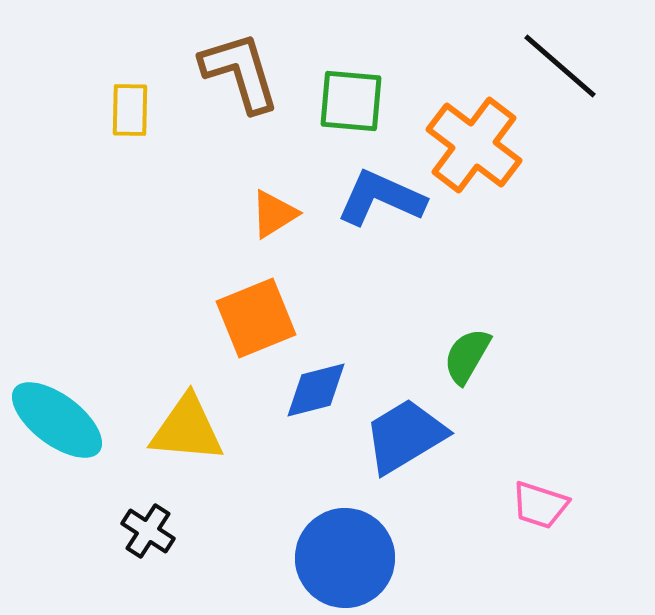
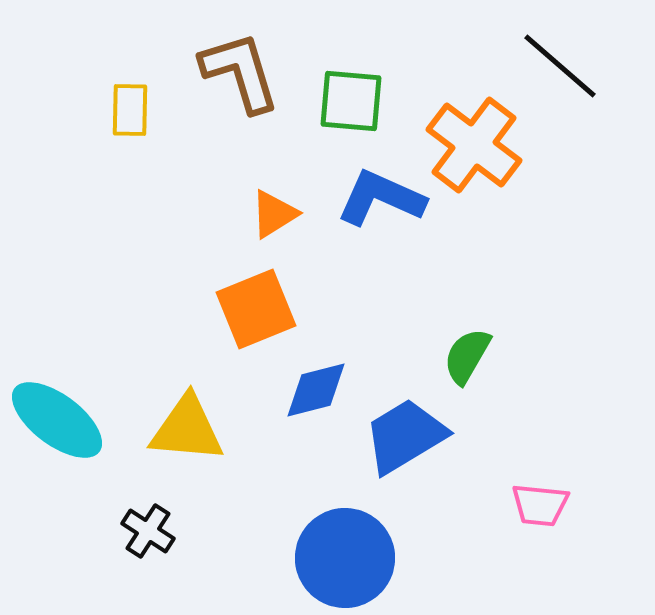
orange square: moved 9 px up
pink trapezoid: rotated 12 degrees counterclockwise
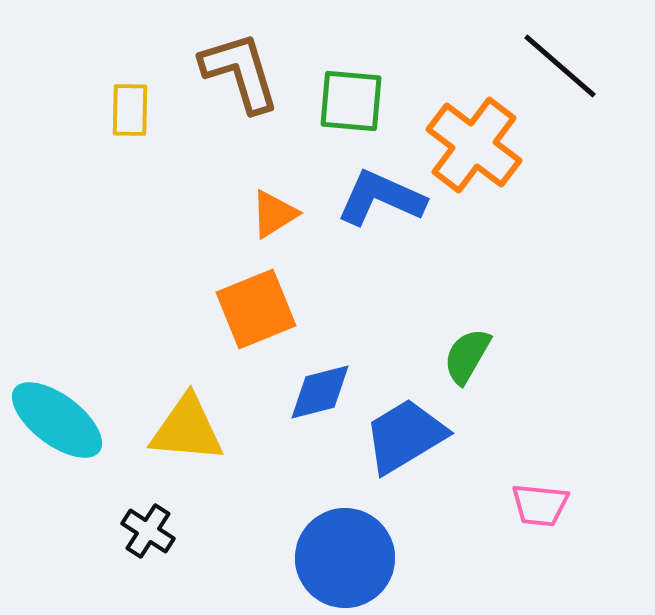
blue diamond: moved 4 px right, 2 px down
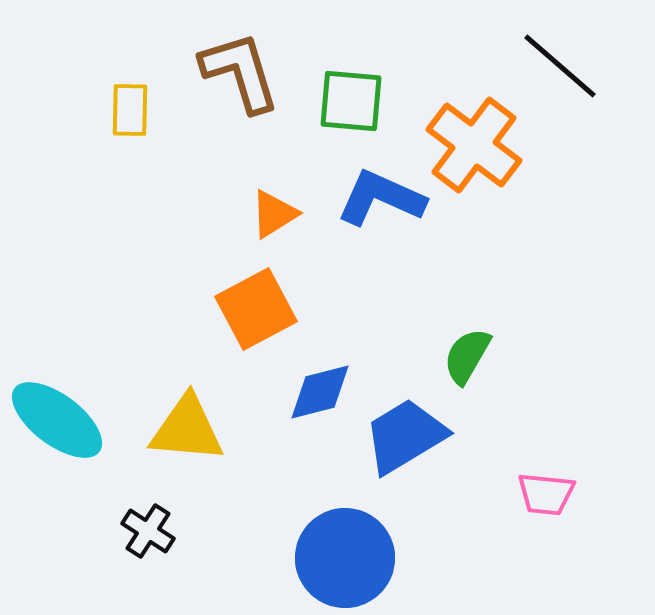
orange square: rotated 6 degrees counterclockwise
pink trapezoid: moved 6 px right, 11 px up
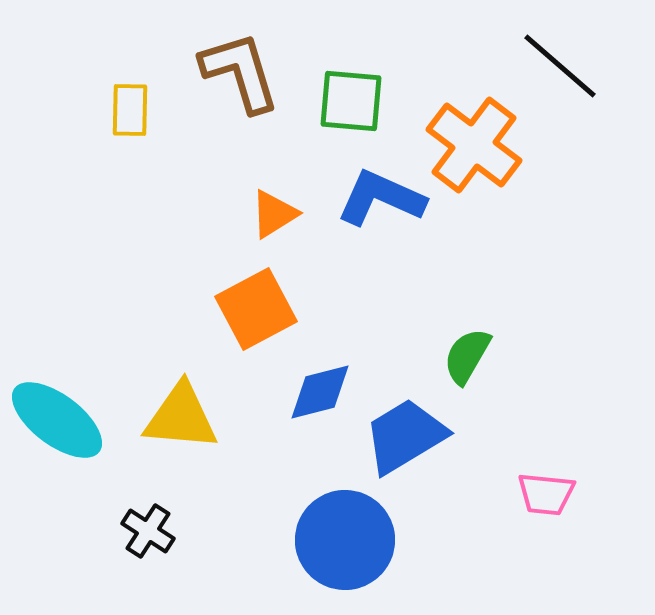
yellow triangle: moved 6 px left, 12 px up
blue circle: moved 18 px up
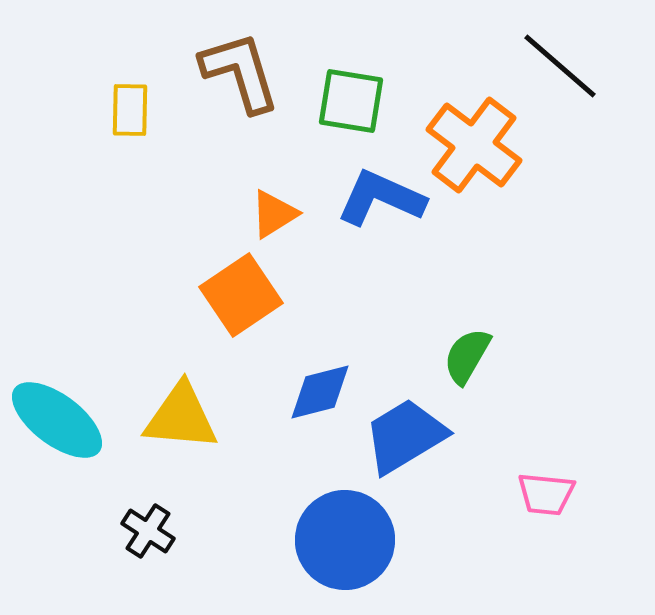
green square: rotated 4 degrees clockwise
orange square: moved 15 px left, 14 px up; rotated 6 degrees counterclockwise
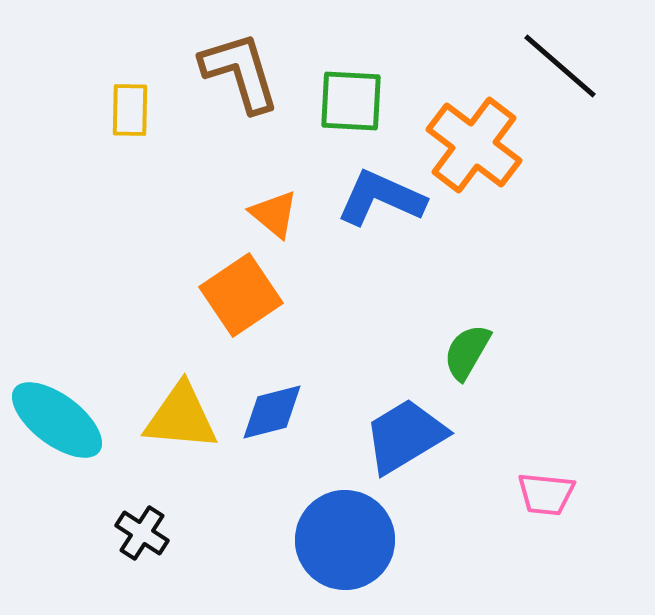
green square: rotated 6 degrees counterclockwise
orange triangle: rotated 48 degrees counterclockwise
green semicircle: moved 4 px up
blue diamond: moved 48 px left, 20 px down
black cross: moved 6 px left, 2 px down
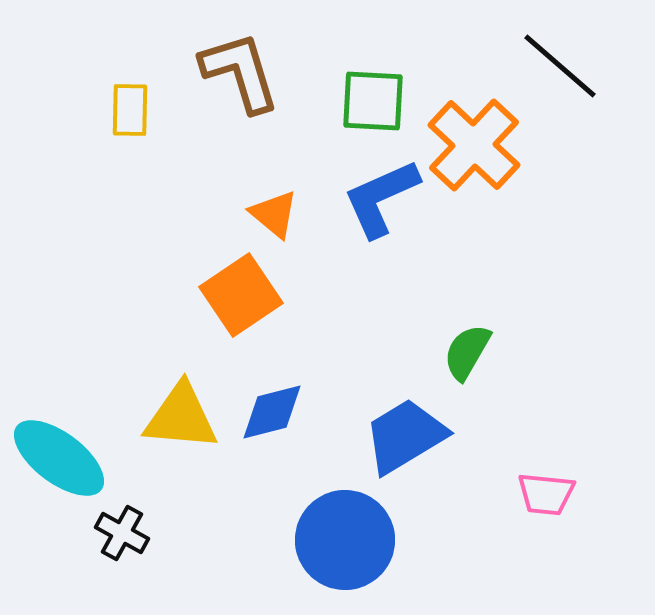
green square: moved 22 px right
orange cross: rotated 6 degrees clockwise
blue L-shape: rotated 48 degrees counterclockwise
cyan ellipse: moved 2 px right, 38 px down
black cross: moved 20 px left; rotated 4 degrees counterclockwise
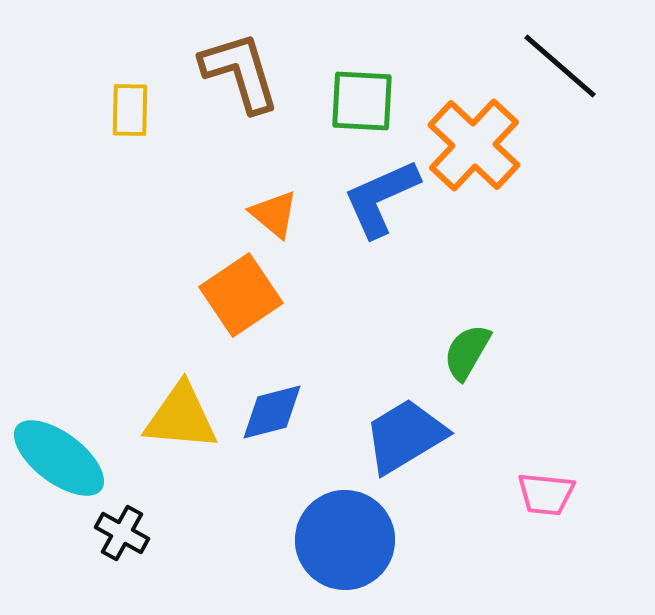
green square: moved 11 px left
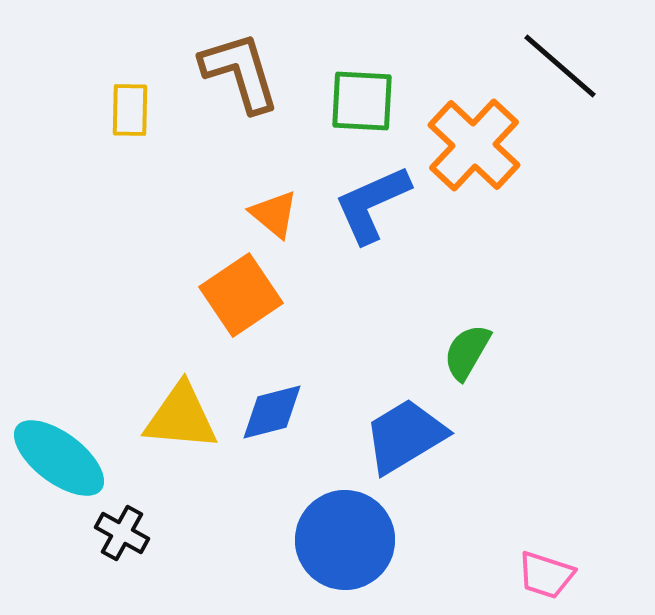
blue L-shape: moved 9 px left, 6 px down
pink trapezoid: moved 81 px down; rotated 12 degrees clockwise
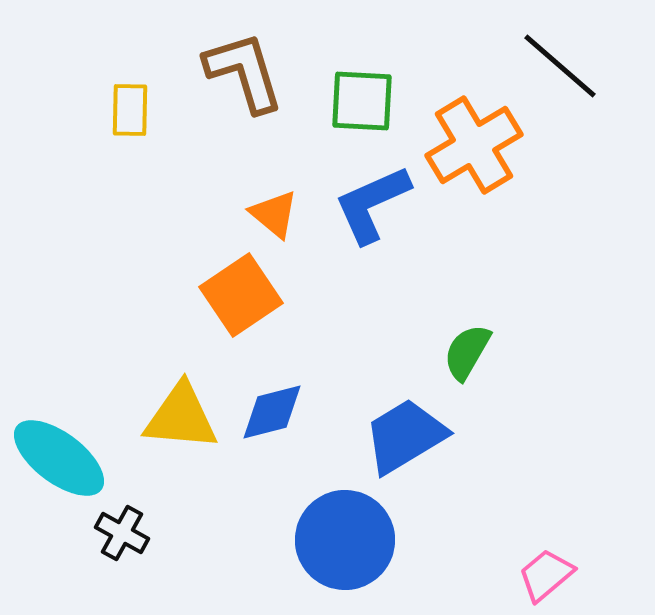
brown L-shape: moved 4 px right
orange cross: rotated 16 degrees clockwise
pink trapezoid: rotated 122 degrees clockwise
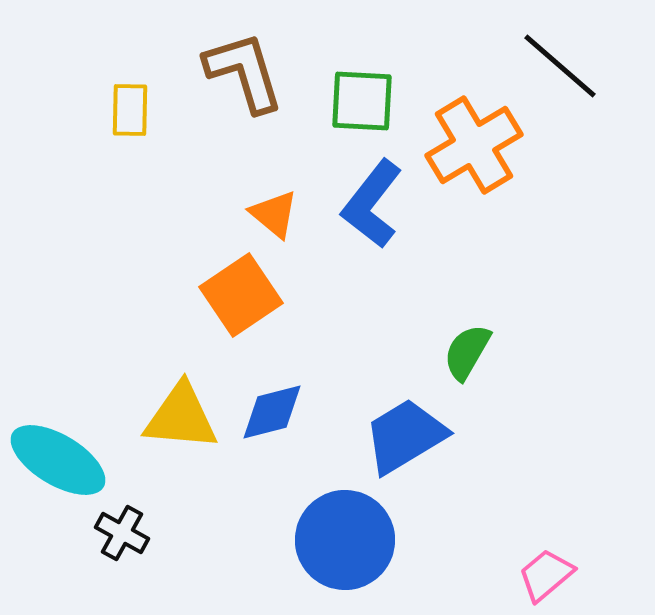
blue L-shape: rotated 28 degrees counterclockwise
cyan ellipse: moved 1 px left, 2 px down; rotated 6 degrees counterclockwise
